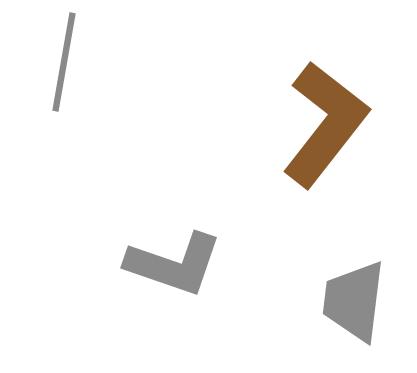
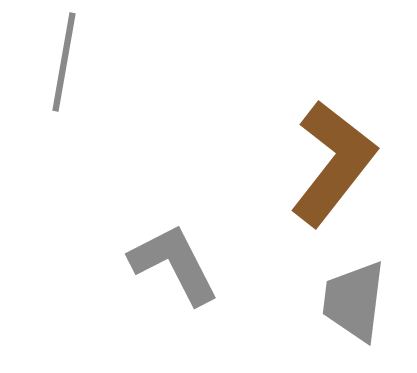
brown L-shape: moved 8 px right, 39 px down
gray L-shape: rotated 136 degrees counterclockwise
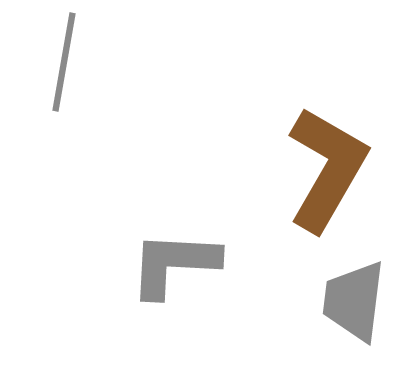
brown L-shape: moved 6 px left, 6 px down; rotated 8 degrees counterclockwise
gray L-shape: rotated 60 degrees counterclockwise
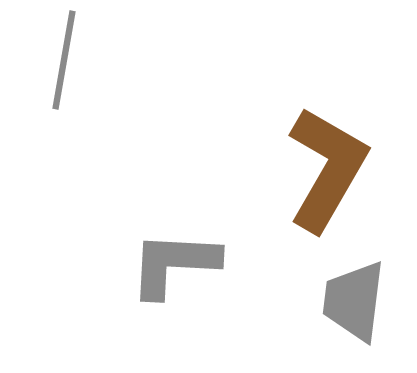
gray line: moved 2 px up
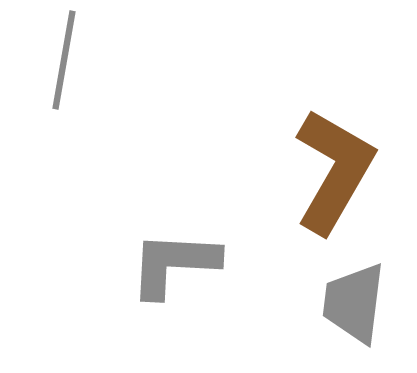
brown L-shape: moved 7 px right, 2 px down
gray trapezoid: moved 2 px down
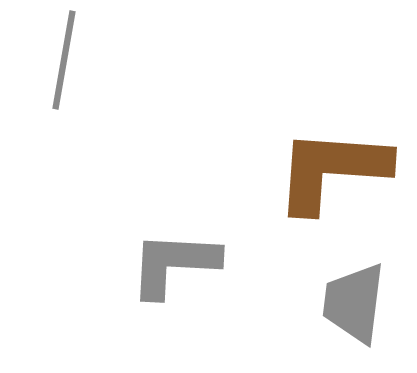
brown L-shape: moved 2 px left, 1 px up; rotated 116 degrees counterclockwise
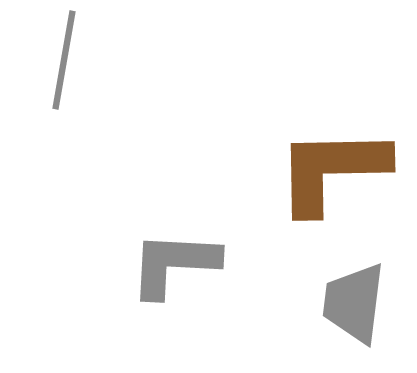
brown L-shape: rotated 5 degrees counterclockwise
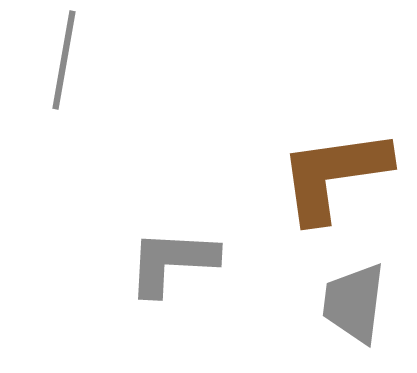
brown L-shape: moved 2 px right, 5 px down; rotated 7 degrees counterclockwise
gray L-shape: moved 2 px left, 2 px up
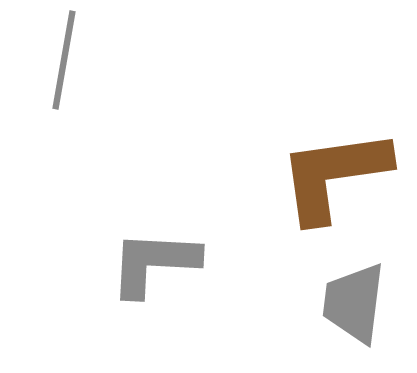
gray L-shape: moved 18 px left, 1 px down
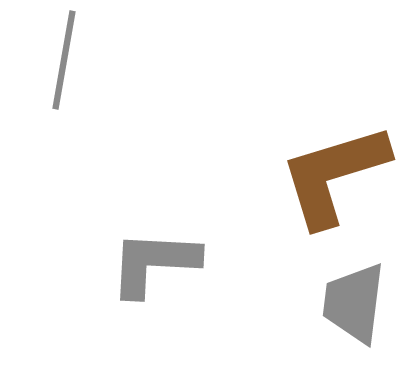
brown L-shape: rotated 9 degrees counterclockwise
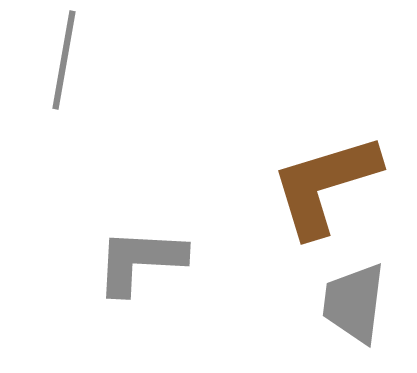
brown L-shape: moved 9 px left, 10 px down
gray L-shape: moved 14 px left, 2 px up
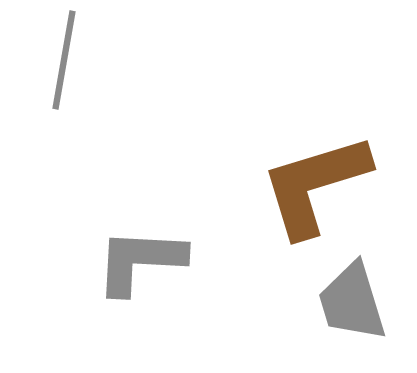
brown L-shape: moved 10 px left
gray trapezoid: moved 2 px left, 1 px up; rotated 24 degrees counterclockwise
